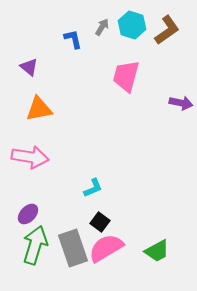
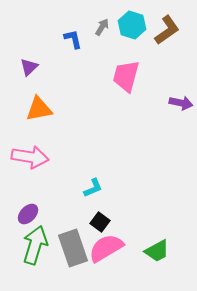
purple triangle: rotated 36 degrees clockwise
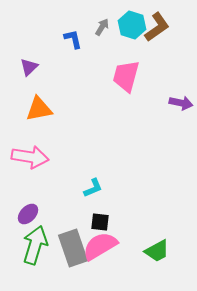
brown L-shape: moved 10 px left, 3 px up
black square: rotated 30 degrees counterclockwise
pink semicircle: moved 6 px left, 2 px up
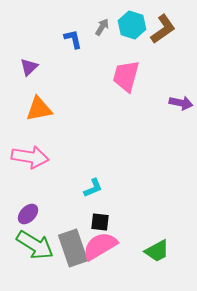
brown L-shape: moved 6 px right, 2 px down
green arrow: rotated 105 degrees clockwise
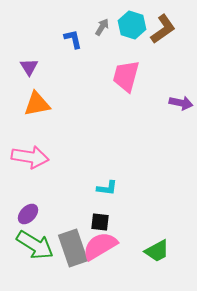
purple triangle: rotated 18 degrees counterclockwise
orange triangle: moved 2 px left, 5 px up
cyan L-shape: moved 14 px right; rotated 30 degrees clockwise
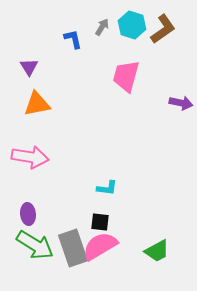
purple ellipse: rotated 50 degrees counterclockwise
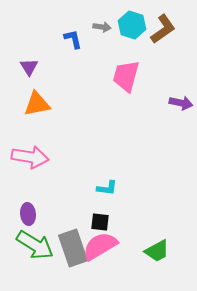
gray arrow: rotated 66 degrees clockwise
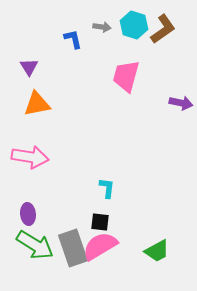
cyan hexagon: moved 2 px right
cyan L-shape: rotated 90 degrees counterclockwise
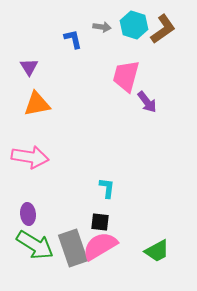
purple arrow: moved 34 px left, 1 px up; rotated 40 degrees clockwise
